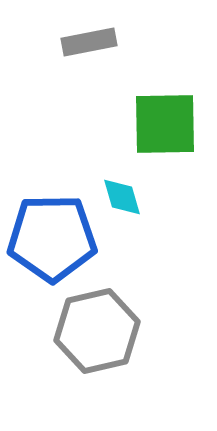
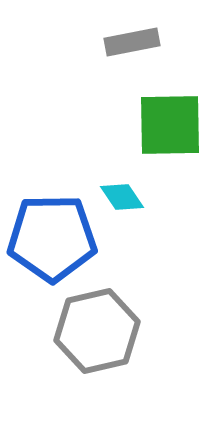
gray rectangle: moved 43 px right
green square: moved 5 px right, 1 px down
cyan diamond: rotated 18 degrees counterclockwise
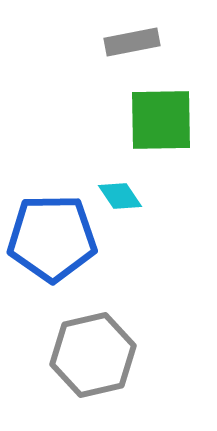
green square: moved 9 px left, 5 px up
cyan diamond: moved 2 px left, 1 px up
gray hexagon: moved 4 px left, 24 px down
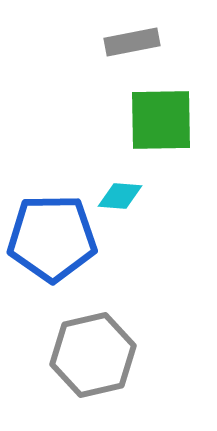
cyan diamond: rotated 51 degrees counterclockwise
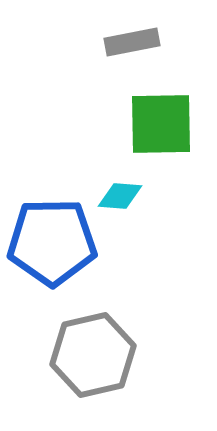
green square: moved 4 px down
blue pentagon: moved 4 px down
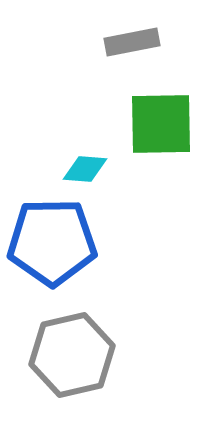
cyan diamond: moved 35 px left, 27 px up
gray hexagon: moved 21 px left
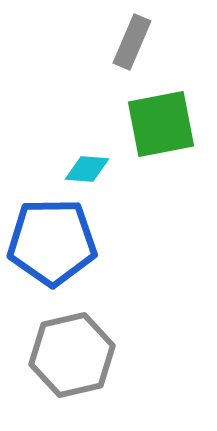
gray rectangle: rotated 56 degrees counterclockwise
green square: rotated 10 degrees counterclockwise
cyan diamond: moved 2 px right
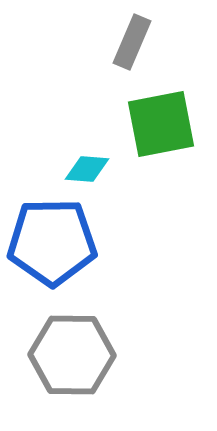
gray hexagon: rotated 14 degrees clockwise
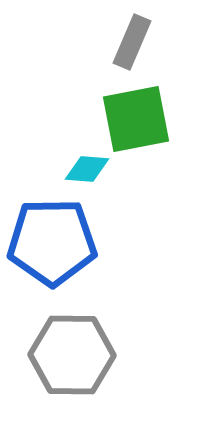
green square: moved 25 px left, 5 px up
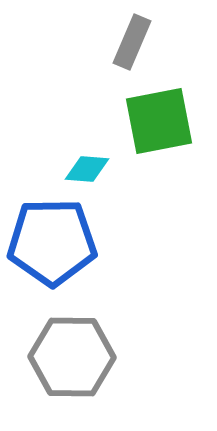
green square: moved 23 px right, 2 px down
gray hexagon: moved 2 px down
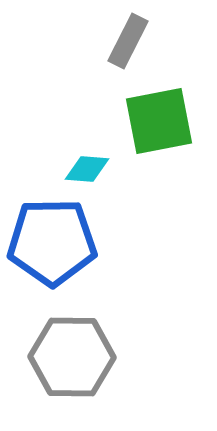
gray rectangle: moved 4 px left, 1 px up; rotated 4 degrees clockwise
